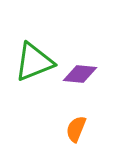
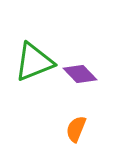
purple diamond: rotated 40 degrees clockwise
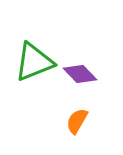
orange semicircle: moved 1 px right, 8 px up; rotated 8 degrees clockwise
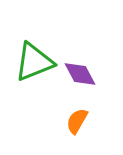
purple diamond: rotated 16 degrees clockwise
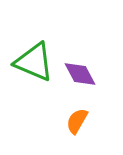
green triangle: rotated 45 degrees clockwise
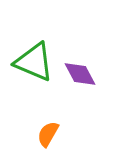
orange semicircle: moved 29 px left, 13 px down
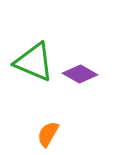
purple diamond: rotated 32 degrees counterclockwise
